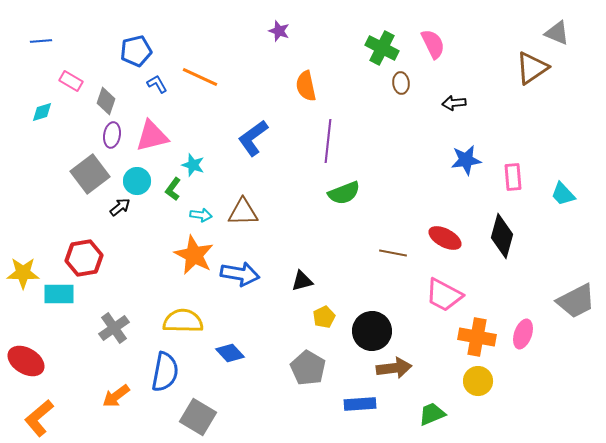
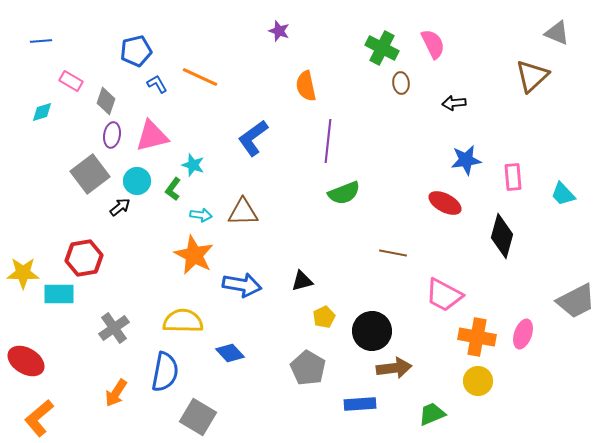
brown triangle at (532, 68): moved 8 px down; rotated 9 degrees counterclockwise
red ellipse at (445, 238): moved 35 px up
blue arrow at (240, 274): moved 2 px right, 11 px down
orange arrow at (116, 396): moved 3 px up; rotated 20 degrees counterclockwise
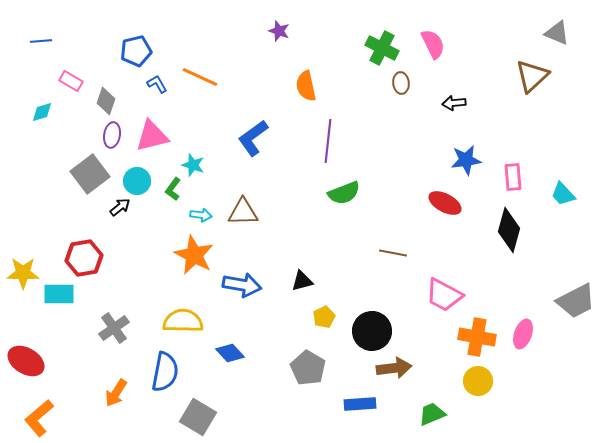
black diamond at (502, 236): moved 7 px right, 6 px up
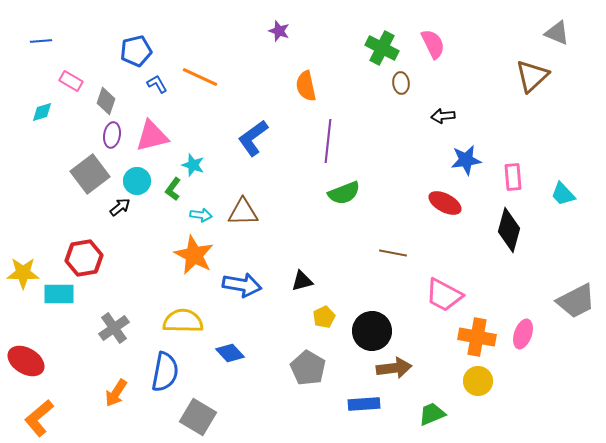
black arrow at (454, 103): moved 11 px left, 13 px down
blue rectangle at (360, 404): moved 4 px right
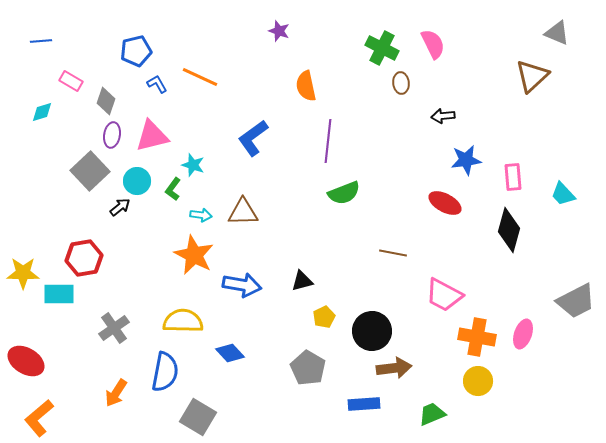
gray square at (90, 174): moved 3 px up; rotated 6 degrees counterclockwise
